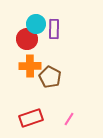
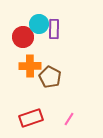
cyan circle: moved 3 px right
red circle: moved 4 px left, 2 px up
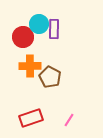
pink line: moved 1 px down
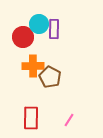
orange cross: moved 3 px right
red rectangle: rotated 70 degrees counterclockwise
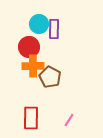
red circle: moved 6 px right, 10 px down
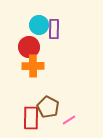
cyan circle: moved 1 px down
brown pentagon: moved 2 px left, 30 px down
pink line: rotated 24 degrees clockwise
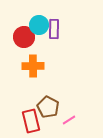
red circle: moved 5 px left, 10 px up
red rectangle: moved 3 px down; rotated 15 degrees counterclockwise
